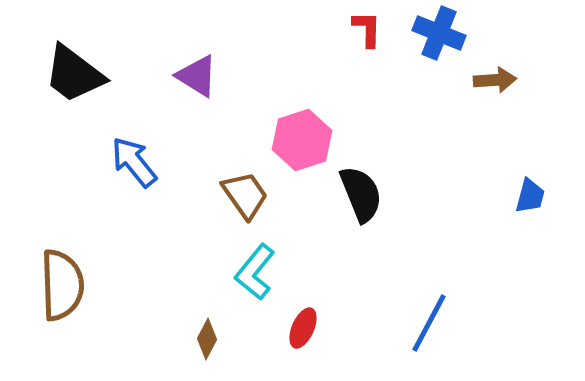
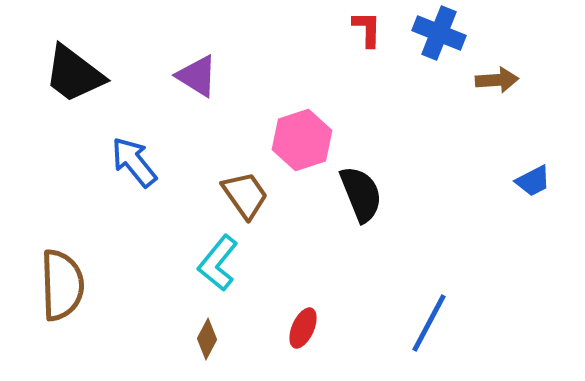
brown arrow: moved 2 px right
blue trapezoid: moved 3 px right, 15 px up; rotated 48 degrees clockwise
cyan L-shape: moved 37 px left, 9 px up
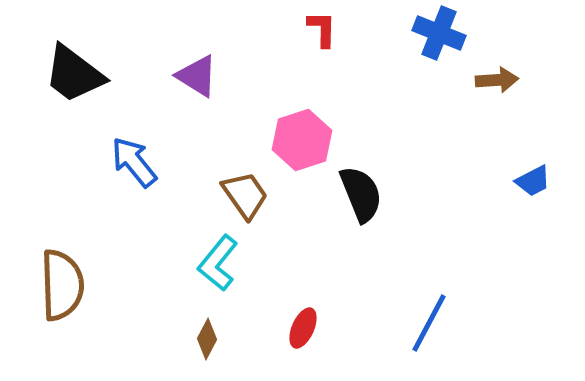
red L-shape: moved 45 px left
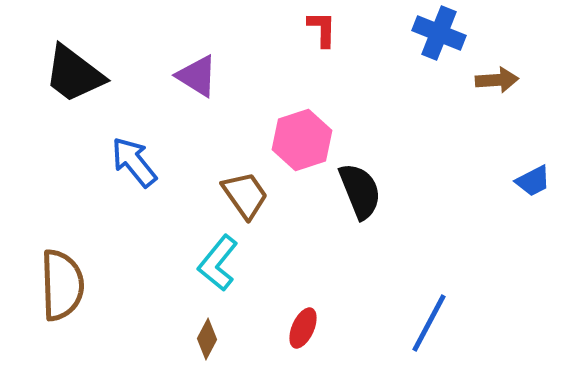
black semicircle: moved 1 px left, 3 px up
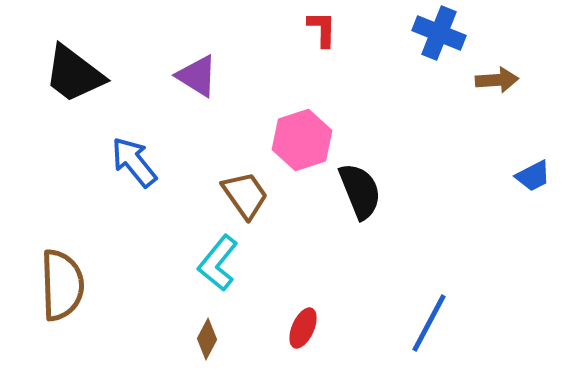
blue trapezoid: moved 5 px up
